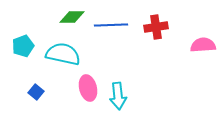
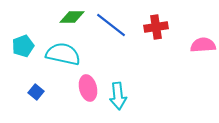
blue line: rotated 40 degrees clockwise
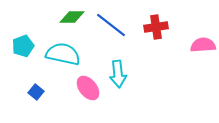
pink ellipse: rotated 25 degrees counterclockwise
cyan arrow: moved 22 px up
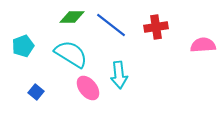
cyan semicircle: moved 8 px right; rotated 20 degrees clockwise
cyan arrow: moved 1 px right, 1 px down
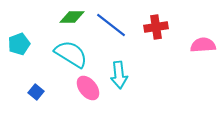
cyan pentagon: moved 4 px left, 2 px up
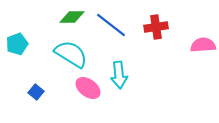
cyan pentagon: moved 2 px left
pink ellipse: rotated 15 degrees counterclockwise
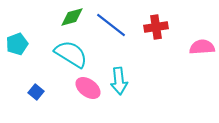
green diamond: rotated 15 degrees counterclockwise
pink semicircle: moved 1 px left, 2 px down
cyan arrow: moved 6 px down
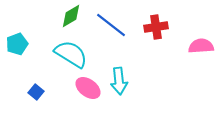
green diamond: moved 1 px left, 1 px up; rotated 15 degrees counterclockwise
pink semicircle: moved 1 px left, 1 px up
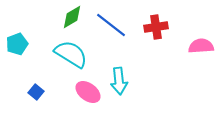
green diamond: moved 1 px right, 1 px down
pink ellipse: moved 4 px down
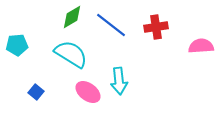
cyan pentagon: moved 1 px down; rotated 15 degrees clockwise
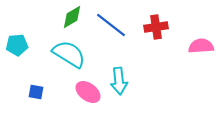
cyan semicircle: moved 2 px left
blue square: rotated 28 degrees counterclockwise
